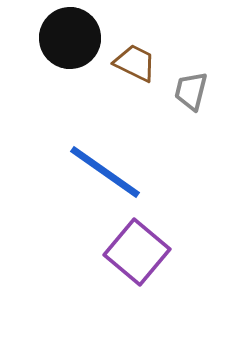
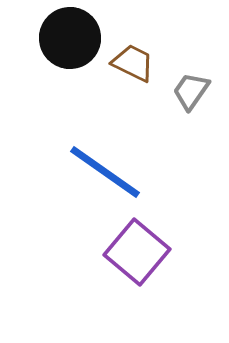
brown trapezoid: moved 2 px left
gray trapezoid: rotated 21 degrees clockwise
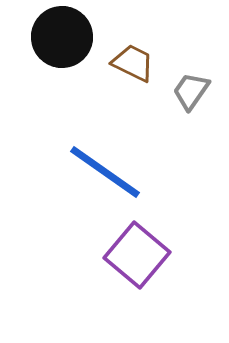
black circle: moved 8 px left, 1 px up
purple square: moved 3 px down
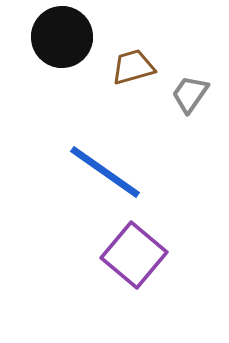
brown trapezoid: moved 4 px down; rotated 42 degrees counterclockwise
gray trapezoid: moved 1 px left, 3 px down
purple square: moved 3 px left
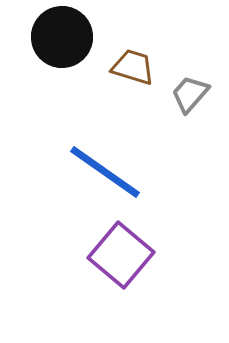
brown trapezoid: rotated 33 degrees clockwise
gray trapezoid: rotated 6 degrees clockwise
purple square: moved 13 px left
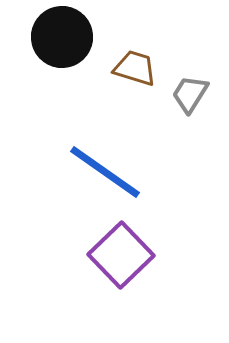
brown trapezoid: moved 2 px right, 1 px down
gray trapezoid: rotated 9 degrees counterclockwise
purple square: rotated 6 degrees clockwise
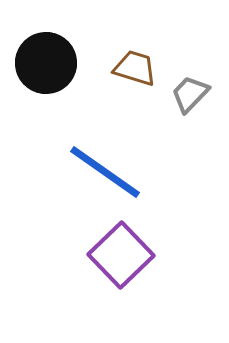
black circle: moved 16 px left, 26 px down
gray trapezoid: rotated 12 degrees clockwise
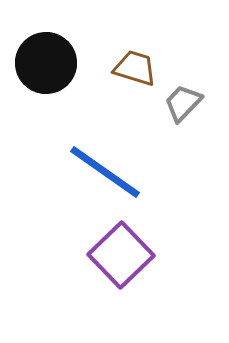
gray trapezoid: moved 7 px left, 9 px down
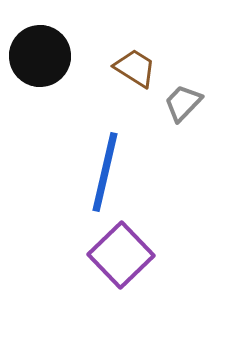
black circle: moved 6 px left, 7 px up
brown trapezoid: rotated 15 degrees clockwise
blue line: rotated 68 degrees clockwise
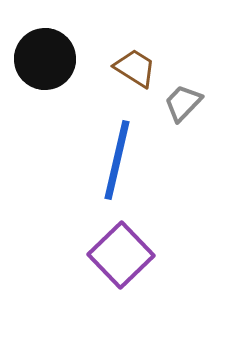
black circle: moved 5 px right, 3 px down
blue line: moved 12 px right, 12 px up
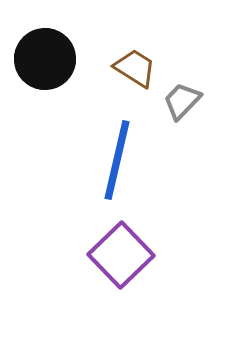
gray trapezoid: moved 1 px left, 2 px up
